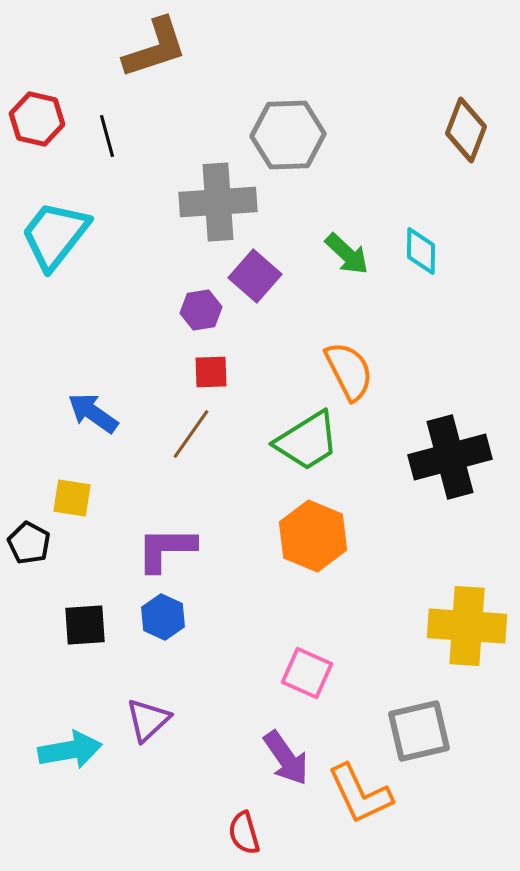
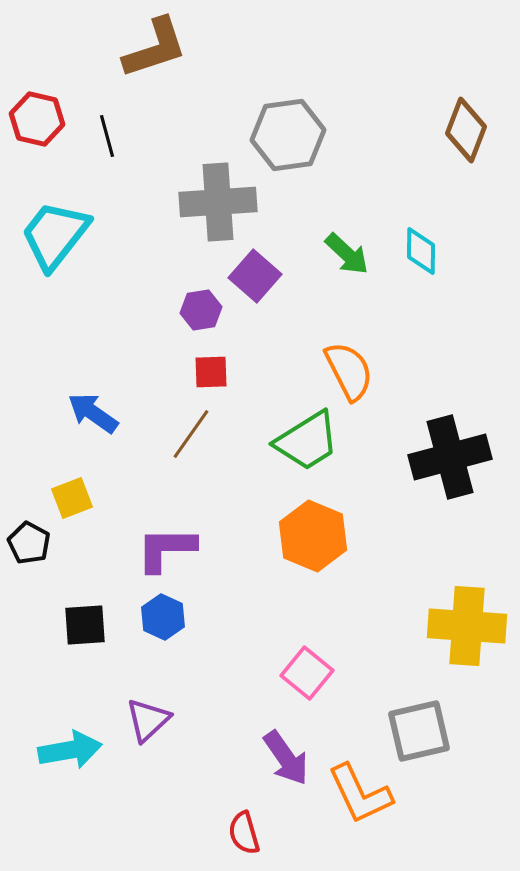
gray hexagon: rotated 6 degrees counterclockwise
yellow square: rotated 30 degrees counterclockwise
pink square: rotated 15 degrees clockwise
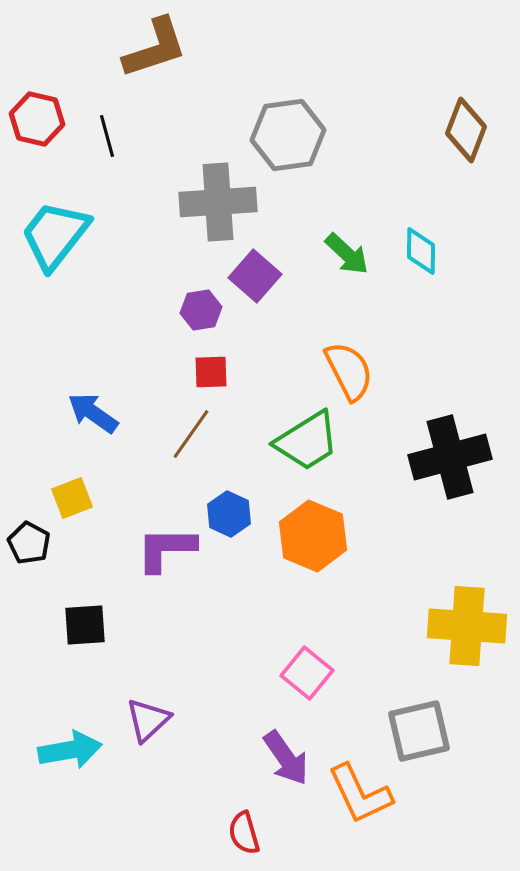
blue hexagon: moved 66 px right, 103 px up
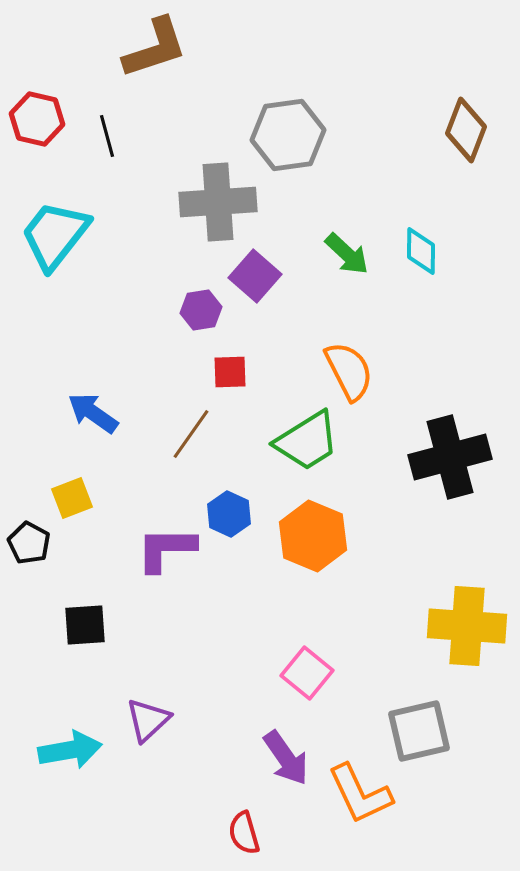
red square: moved 19 px right
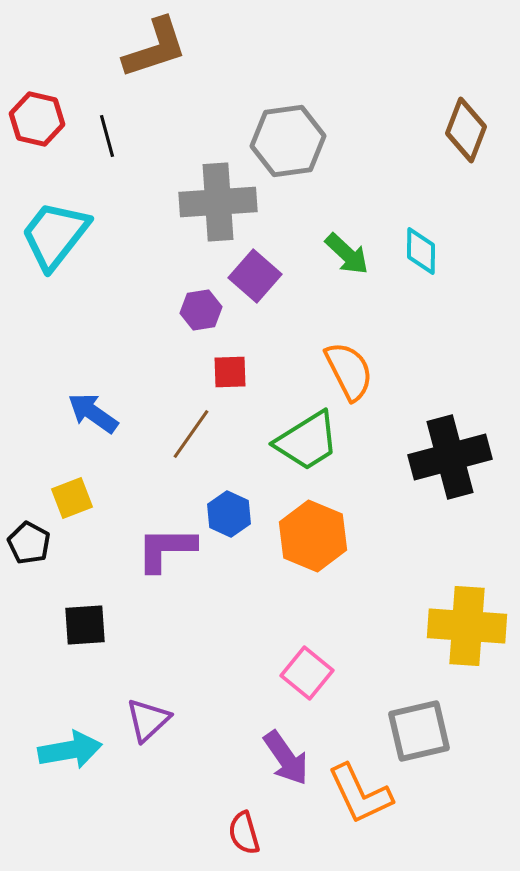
gray hexagon: moved 6 px down
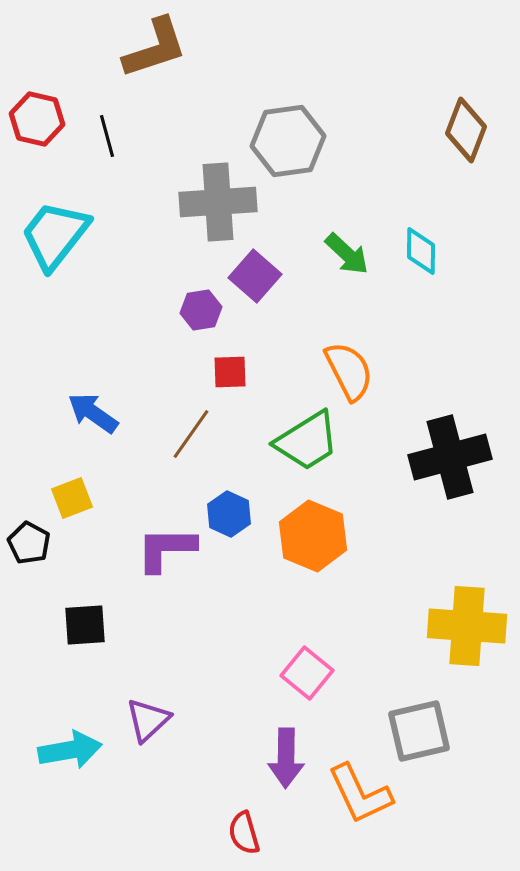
purple arrow: rotated 36 degrees clockwise
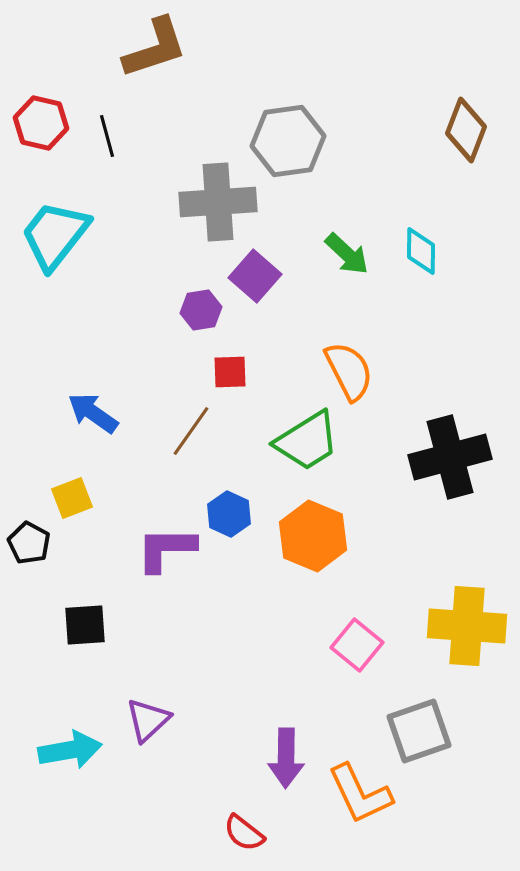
red hexagon: moved 4 px right, 4 px down
brown line: moved 3 px up
pink square: moved 50 px right, 28 px up
gray square: rotated 6 degrees counterclockwise
red semicircle: rotated 36 degrees counterclockwise
